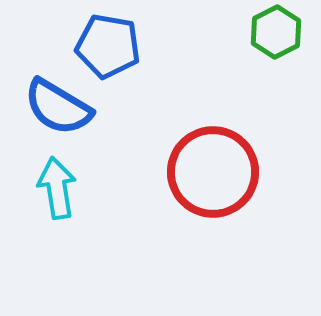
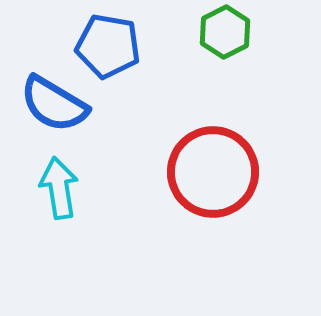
green hexagon: moved 51 px left
blue semicircle: moved 4 px left, 3 px up
cyan arrow: moved 2 px right
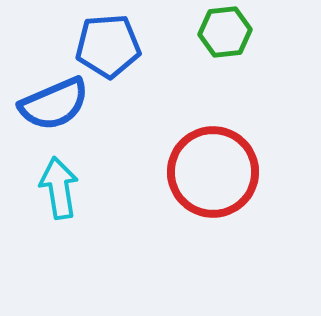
green hexagon: rotated 21 degrees clockwise
blue pentagon: rotated 14 degrees counterclockwise
blue semicircle: rotated 54 degrees counterclockwise
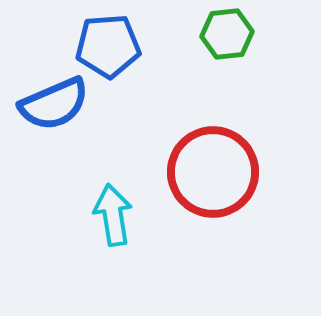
green hexagon: moved 2 px right, 2 px down
cyan arrow: moved 54 px right, 27 px down
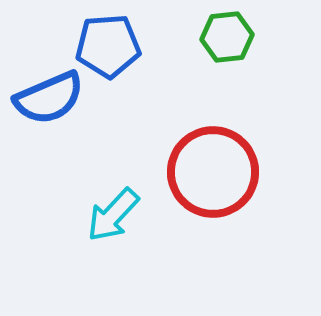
green hexagon: moved 3 px down
blue semicircle: moved 5 px left, 6 px up
cyan arrow: rotated 128 degrees counterclockwise
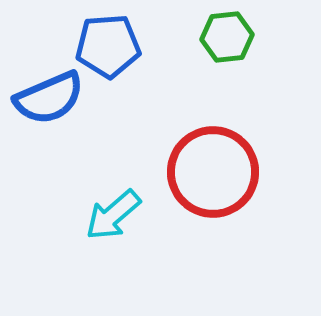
cyan arrow: rotated 6 degrees clockwise
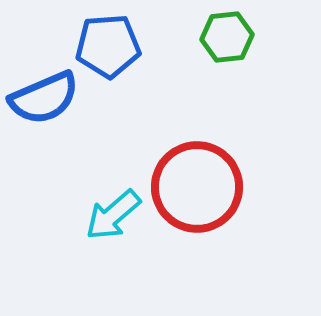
blue semicircle: moved 5 px left
red circle: moved 16 px left, 15 px down
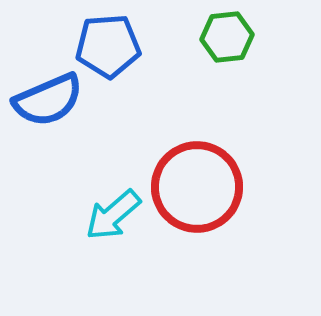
blue semicircle: moved 4 px right, 2 px down
